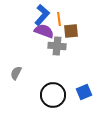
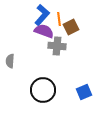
brown square: moved 4 px up; rotated 21 degrees counterclockwise
gray semicircle: moved 6 px left, 12 px up; rotated 24 degrees counterclockwise
black circle: moved 10 px left, 5 px up
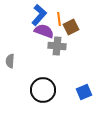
blue L-shape: moved 3 px left
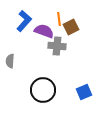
blue L-shape: moved 15 px left, 6 px down
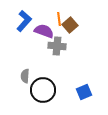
brown square: moved 1 px left, 2 px up; rotated 14 degrees counterclockwise
gray semicircle: moved 15 px right, 15 px down
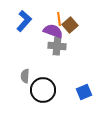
purple semicircle: moved 9 px right
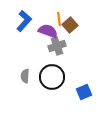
purple semicircle: moved 5 px left
gray cross: rotated 24 degrees counterclockwise
black circle: moved 9 px right, 13 px up
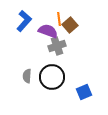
gray semicircle: moved 2 px right
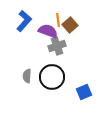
orange line: moved 1 px left, 1 px down
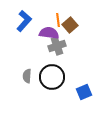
purple semicircle: moved 1 px right, 2 px down; rotated 12 degrees counterclockwise
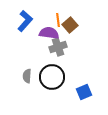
blue L-shape: moved 1 px right
gray cross: moved 1 px right, 1 px down
